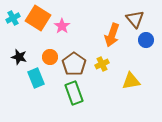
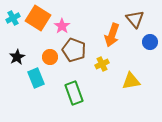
blue circle: moved 4 px right, 2 px down
black star: moved 2 px left; rotated 28 degrees clockwise
brown pentagon: moved 14 px up; rotated 15 degrees counterclockwise
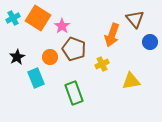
brown pentagon: moved 1 px up
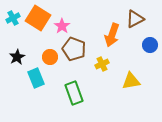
brown triangle: rotated 42 degrees clockwise
blue circle: moved 3 px down
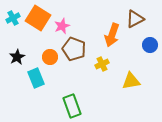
pink star: rotated 14 degrees clockwise
green rectangle: moved 2 px left, 13 px down
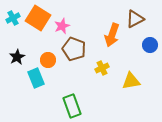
orange circle: moved 2 px left, 3 px down
yellow cross: moved 4 px down
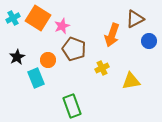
blue circle: moved 1 px left, 4 px up
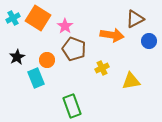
pink star: moved 3 px right; rotated 14 degrees counterclockwise
orange arrow: rotated 100 degrees counterclockwise
orange circle: moved 1 px left
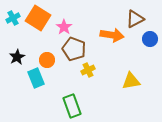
pink star: moved 1 px left, 1 px down
blue circle: moved 1 px right, 2 px up
yellow cross: moved 14 px left, 2 px down
